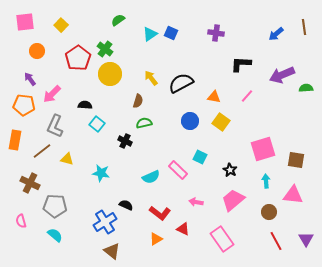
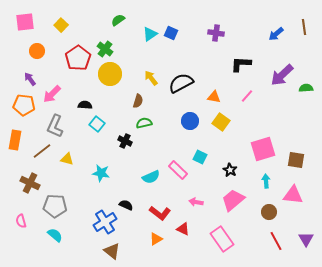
purple arrow at (282, 75): rotated 20 degrees counterclockwise
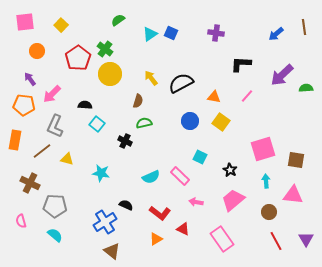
pink rectangle at (178, 170): moved 2 px right, 6 px down
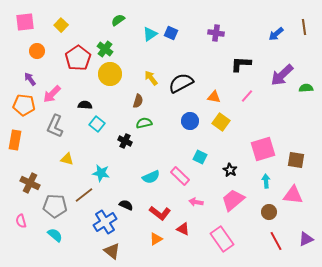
brown line at (42, 151): moved 42 px right, 44 px down
purple triangle at (306, 239): rotated 35 degrees clockwise
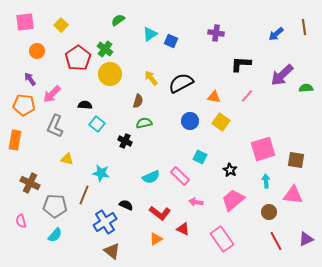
blue square at (171, 33): moved 8 px down
brown line at (84, 195): rotated 30 degrees counterclockwise
cyan semicircle at (55, 235): rotated 91 degrees clockwise
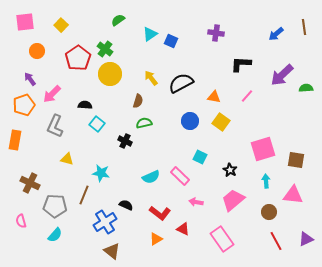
orange pentagon at (24, 105): rotated 25 degrees counterclockwise
